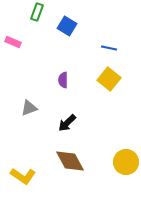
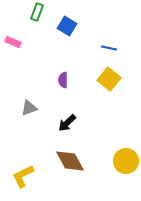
yellow circle: moved 1 px up
yellow L-shape: rotated 120 degrees clockwise
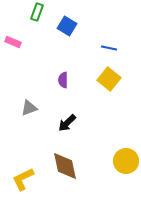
brown diamond: moved 5 px left, 5 px down; rotated 16 degrees clockwise
yellow L-shape: moved 3 px down
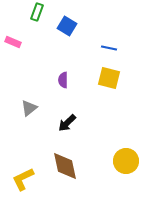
yellow square: moved 1 px up; rotated 25 degrees counterclockwise
gray triangle: rotated 18 degrees counterclockwise
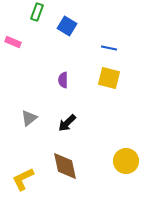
gray triangle: moved 10 px down
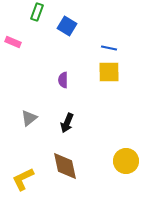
yellow square: moved 6 px up; rotated 15 degrees counterclockwise
black arrow: rotated 24 degrees counterclockwise
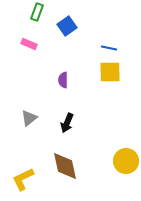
blue square: rotated 24 degrees clockwise
pink rectangle: moved 16 px right, 2 px down
yellow square: moved 1 px right
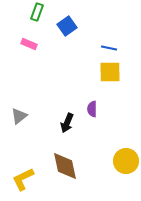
purple semicircle: moved 29 px right, 29 px down
gray triangle: moved 10 px left, 2 px up
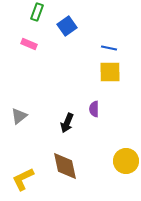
purple semicircle: moved 2 px right
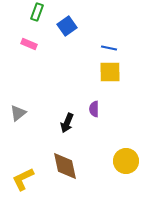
gray triangle: moved 1 px left, 3 px up
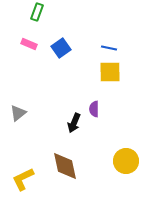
blue square: moved 6 px left, 22 px down
black arrow: moved 7 px right
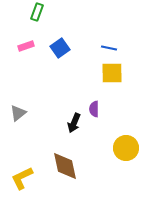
pink rectangle: moved 3 px left, 2 px down; rotated 42 degrees counterclockwise
blue square: moved 1 px left
yellow square: moved 2 px right, 1 px down
yellow circle: moved 13 px up
yellow L-shape: moved 1 px left, 1 px up
